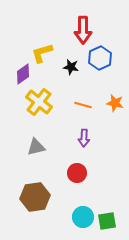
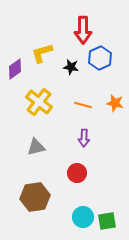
purple diamond: moved 8 px left, 5 px up
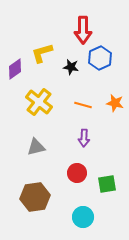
green square: moved 37 px up
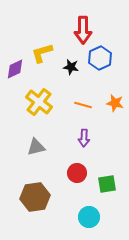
purple diamond: rotated 10 degrees clockwise
cyan circle: moved 6 px right
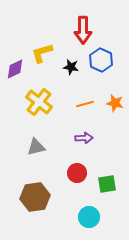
blue hexagon: moved 1 px right, 2 px down; rotated 10 degrees counterclockwise
orange line: moved 2 px right, 1 px up; rotated 30 degrees counterclockwise
purple arrow: rotated 96 degrees counterclockwise
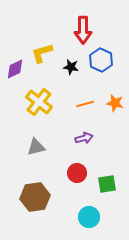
purple arrow: rotated 12 degrees counterclockwise
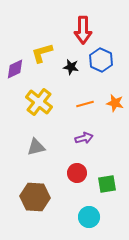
brown hexagon: rotated 12 degrees clockwise
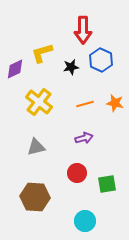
black star: rotated 21 degrees counterclockwise
cyan circle: moved 4 px left, 4 px down
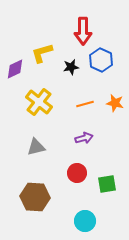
red arrow: moved 1 px down
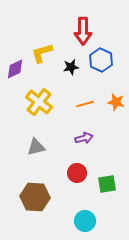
orange star: moved 1 px right, 1 px up
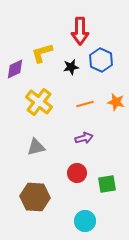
red arrow: moved 3 px left
